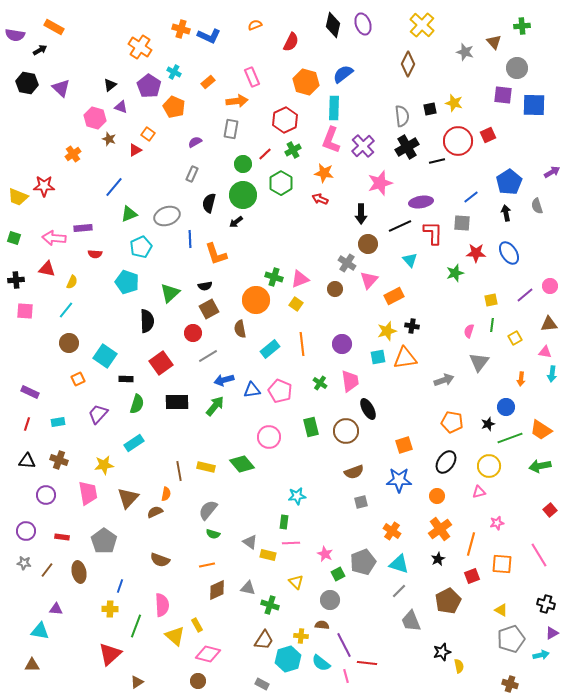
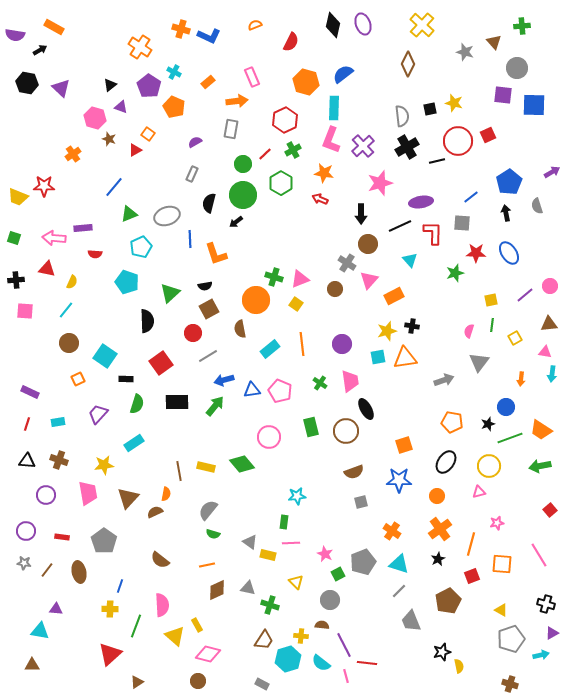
black ellipse at (368, 409): moved 2 px left
brown semicircle at (160, 560): rotated 18 degrees clockwise
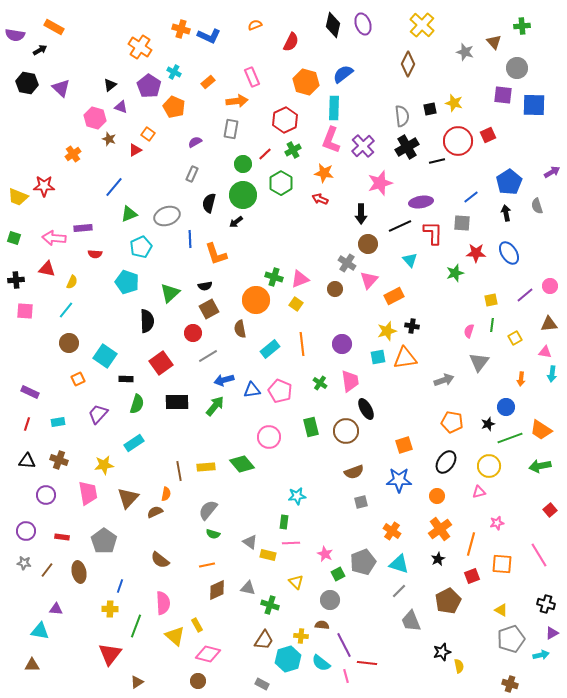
yellow rectangle at (206, 467): rotated 18 degrees counterclockwise
pink semicircle at (162, 605): moved 1 px right, 2 px up
red triangle at (110, 654): rotated 10 degrees counterclockwise
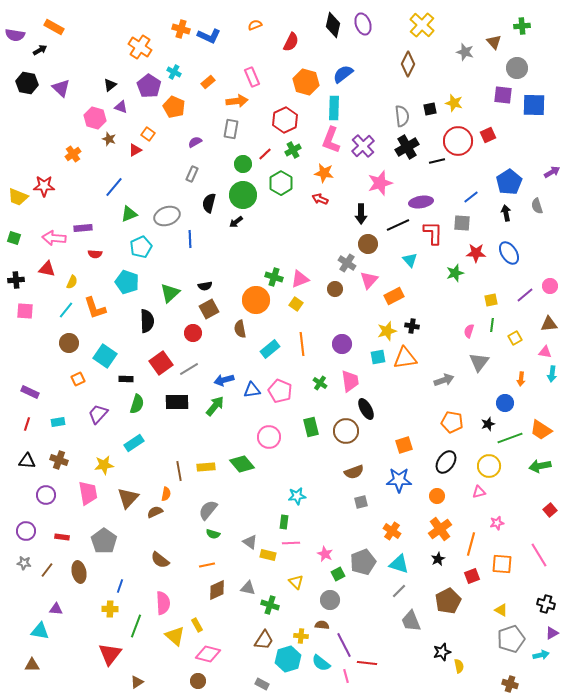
black line at (400, 226): moved 2 px left, 1 px up
orange L-shape at (216, 254): moved 121 px left, 54 px down
gray line at (208, 356): moved 19 px left, 13 px down
blue circle at (506, 407): moved 1 px left, 4 px up
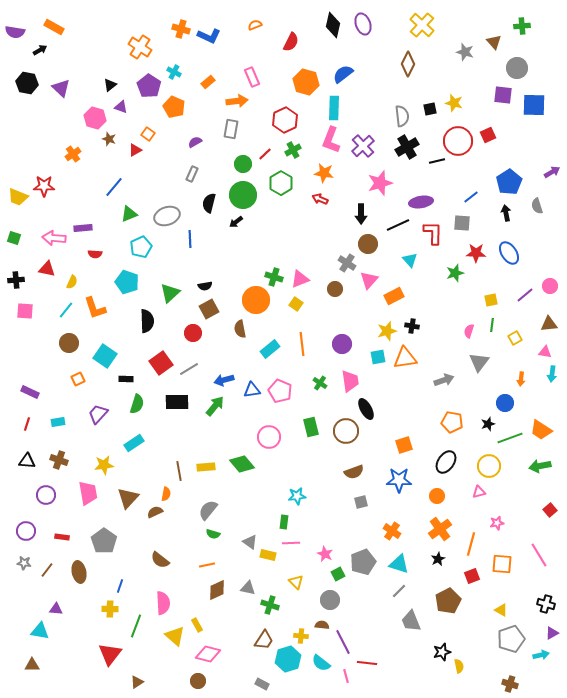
purple semicircle at (15, 35): moved 3 px up
purple line at (344, 645): moved 1 px left, 3 px up
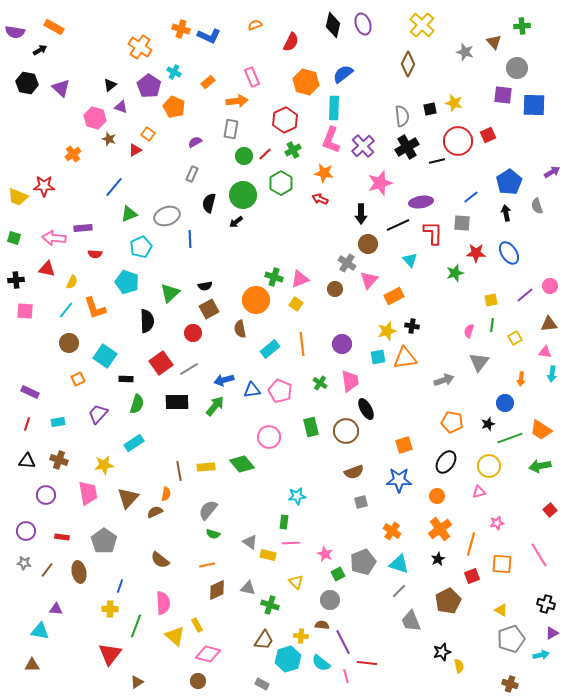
green circle at (243, 164): moved 1 px right, 8 px up
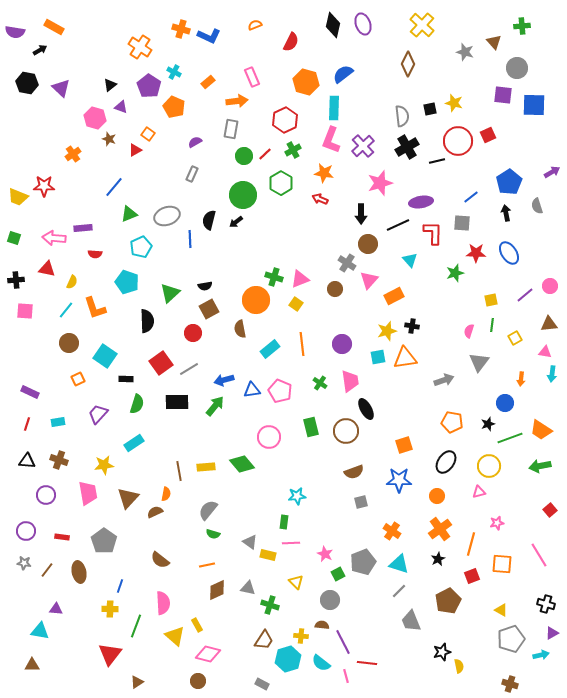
black semicircle at (209, 203): moved 17 px down
